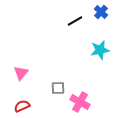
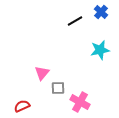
pink triangle: moved 21 px right
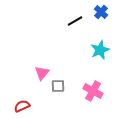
cyan star: rotated 12 degrees counterclockwise
gray square: moved 2 px up
pink cross: moved 13 px right, 11 px up
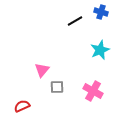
blue cross: rotated 24 degrees counterclockwise
pink triangle: moved 3 px up
gray square: moved 1 px left, 1 px down
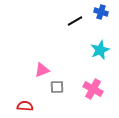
pink triangle: rotated 28 degrees clockwise
pink cross: moved 2 px up
red semicircle: moved 3 px right; rotated 28 degrees clockwise
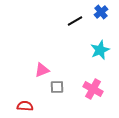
blue cross: rotated 32 degrees clockwise
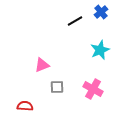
pink triangle: moved 5 px up
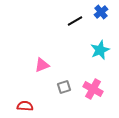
gray square: moved 7 px right; rotated 16 degrees counterclockwise
